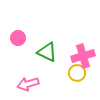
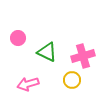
yellow circle: moved 5 px left, 7 px down
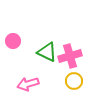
pink circle: moved 5 px left, 3 px down
pink cross: moved 13 px left
yellow circle: moved 2 px right, 1 px down
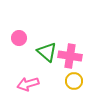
pink circle: moved 6 px right, 3 px up
green triangle: rotated 15 degrees clockwise
pink cross: rotated 25 degrees clockwise
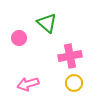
green triangle: moved 29 px up
pink cross: rotated 20 degrees counterclockwise
yellow circle: moved 2 px down
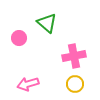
pink cross: moved 4 px right
yellow circle: moved 1 px right, 1 px down
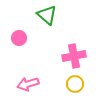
green triangle: moved 8 px up
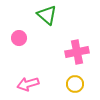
pink cross: moved 3 px right, 4 px up
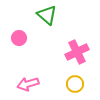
pink cross: rotated 15 degrees counterclockwise
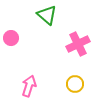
pink circle: moved 8 px left
pink cross: moved 1 px right, 8 px up
pink arrow: moved 1 px right, 2 px down; rotated 125 degrees clockwise
